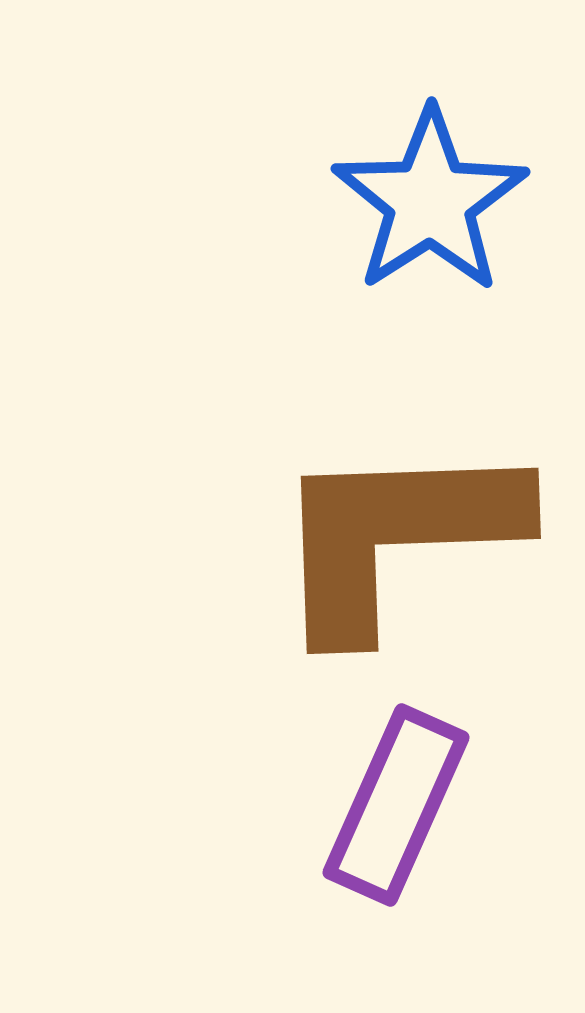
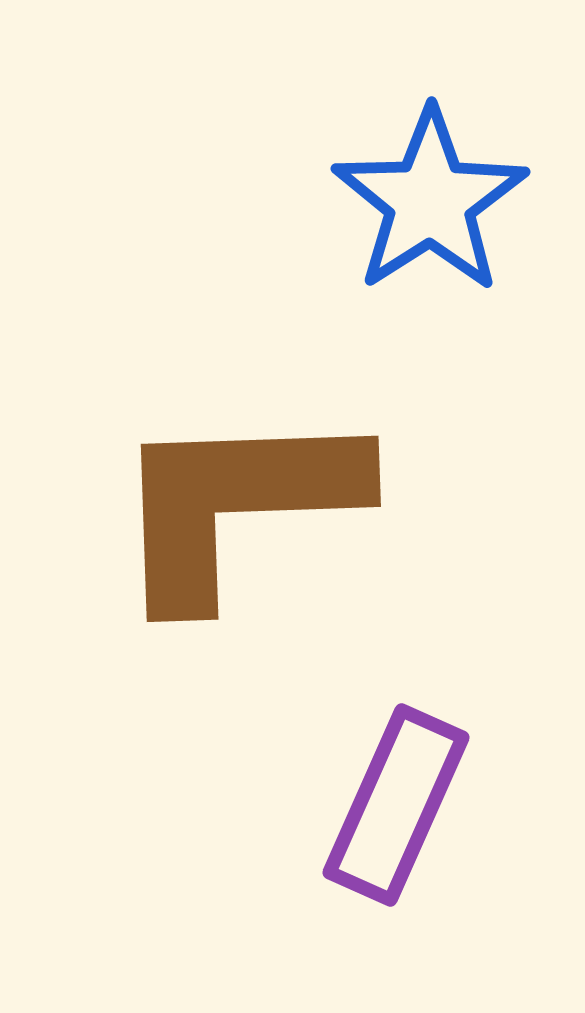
brown L-shape: moved 160 px left, 32 px up
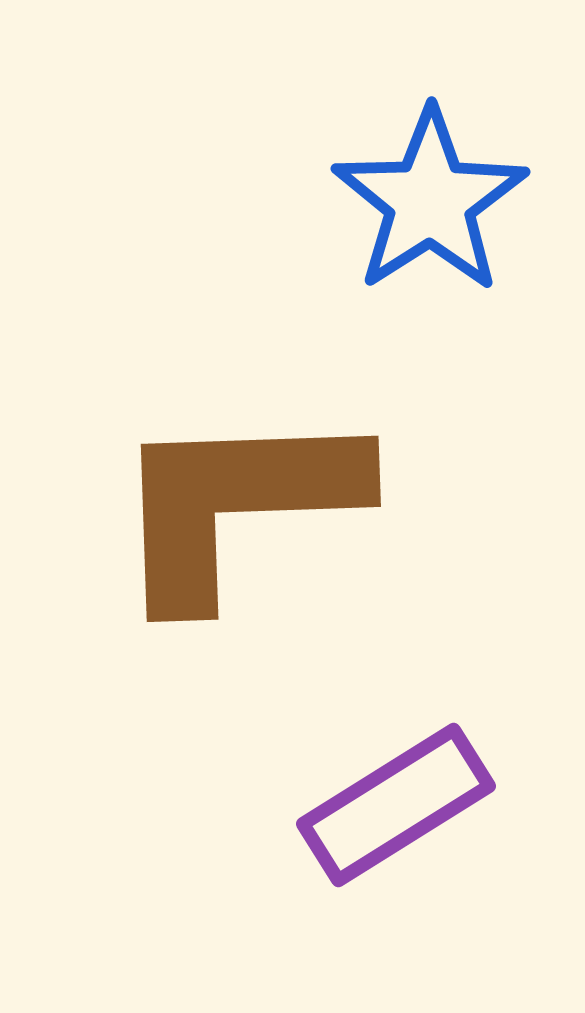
purple rectangle: rotated 34 degrees clockwise
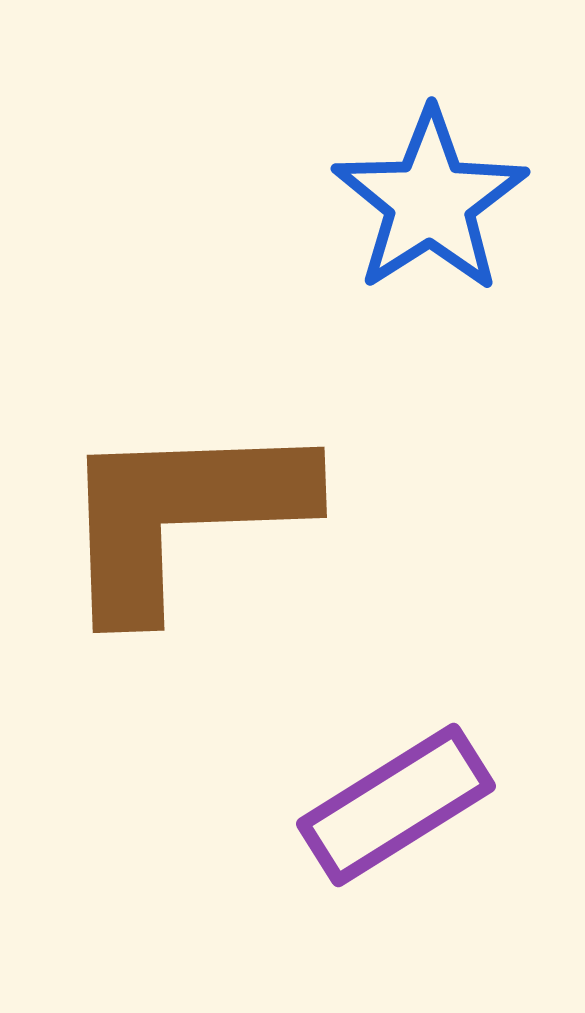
brown L-shape: moved 54 px left, 11 px down
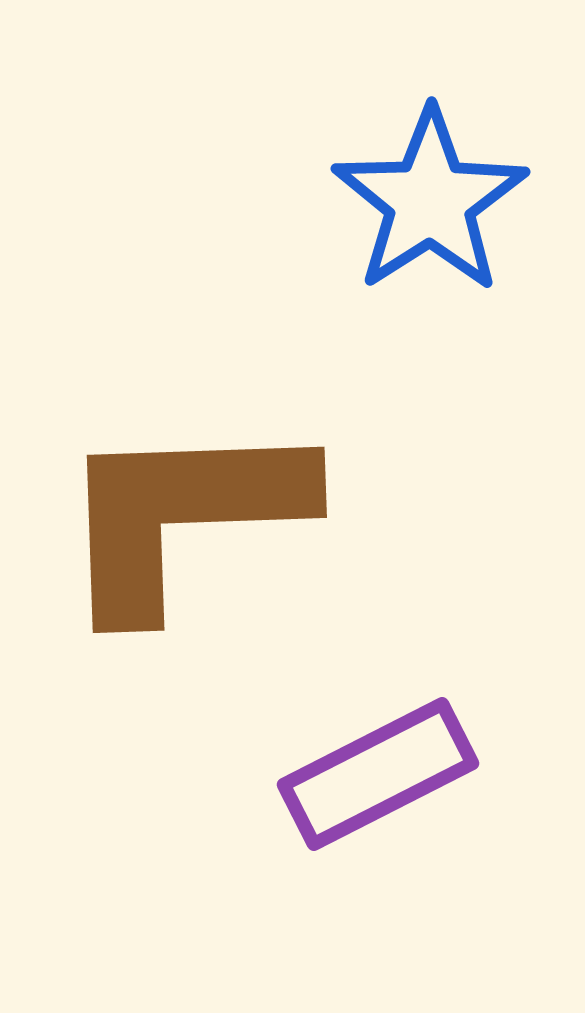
purple rectangle: moved 18 px left, 31 px up; rotated 5 degrees clockwise
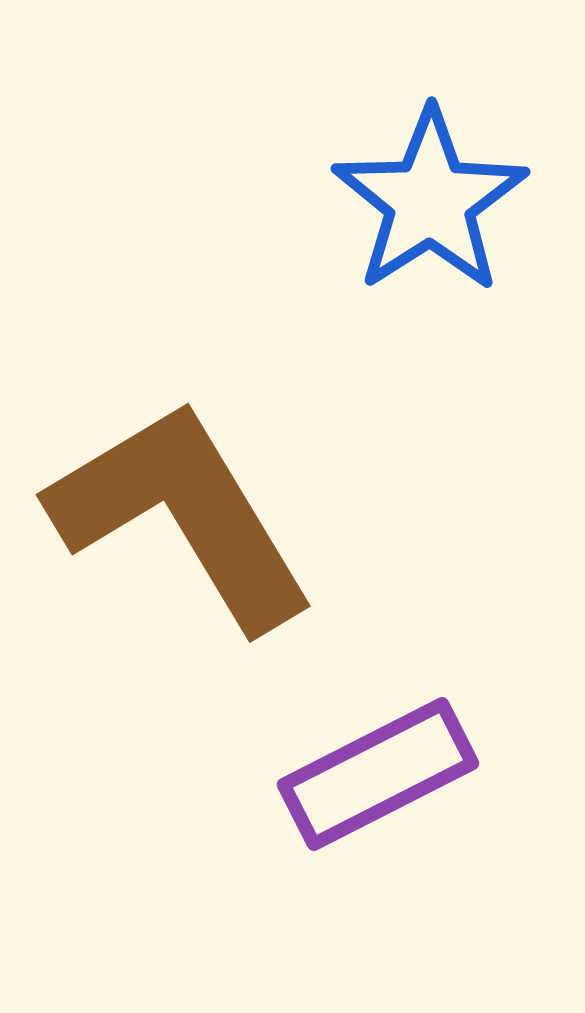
brown L-shape: rotated 61 degrees clockwise
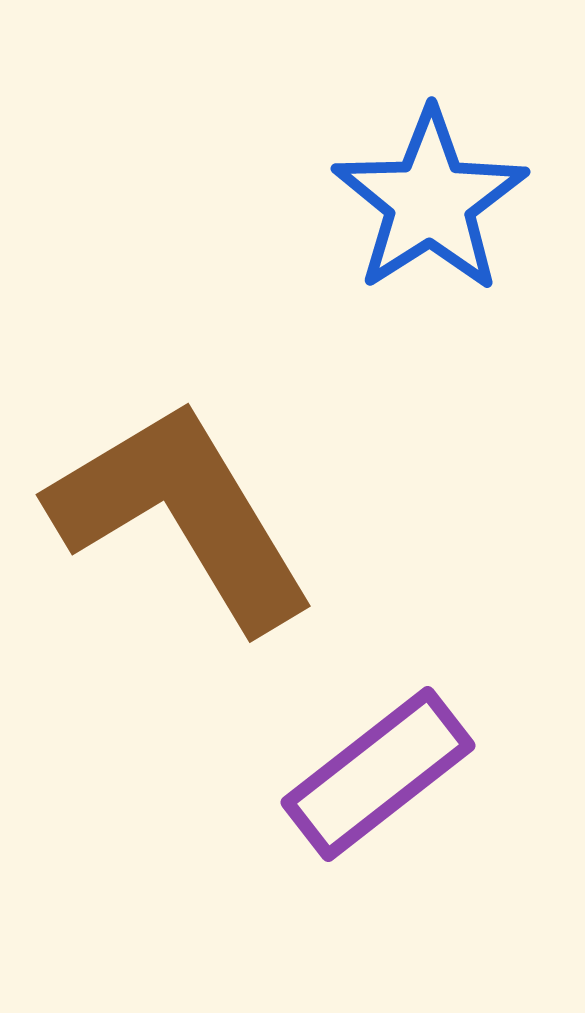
purple rectangle: rotated 11 degrees counterclockwise
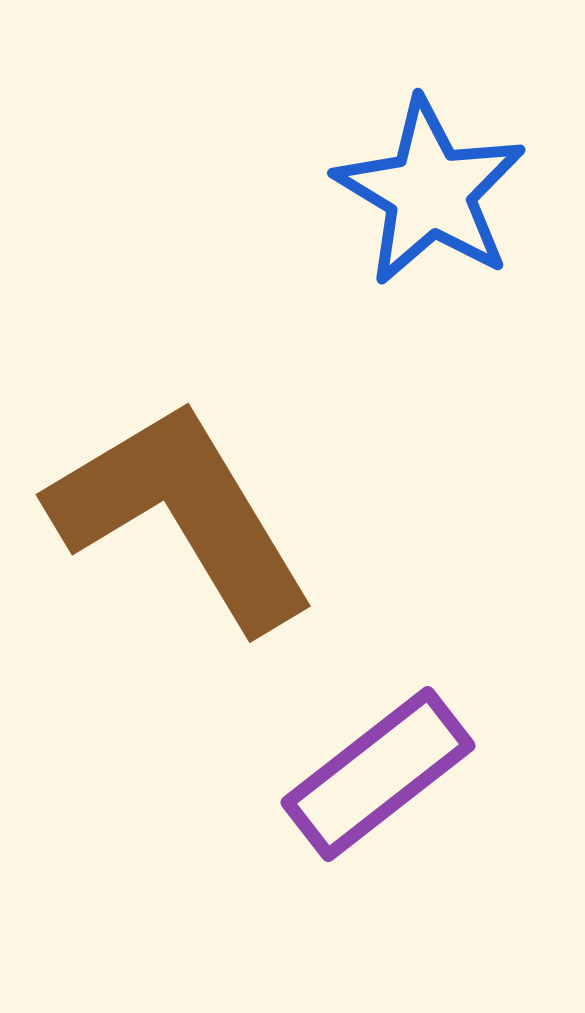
blue star: moved 9 px up; rotated 8 degrees counterclockwise
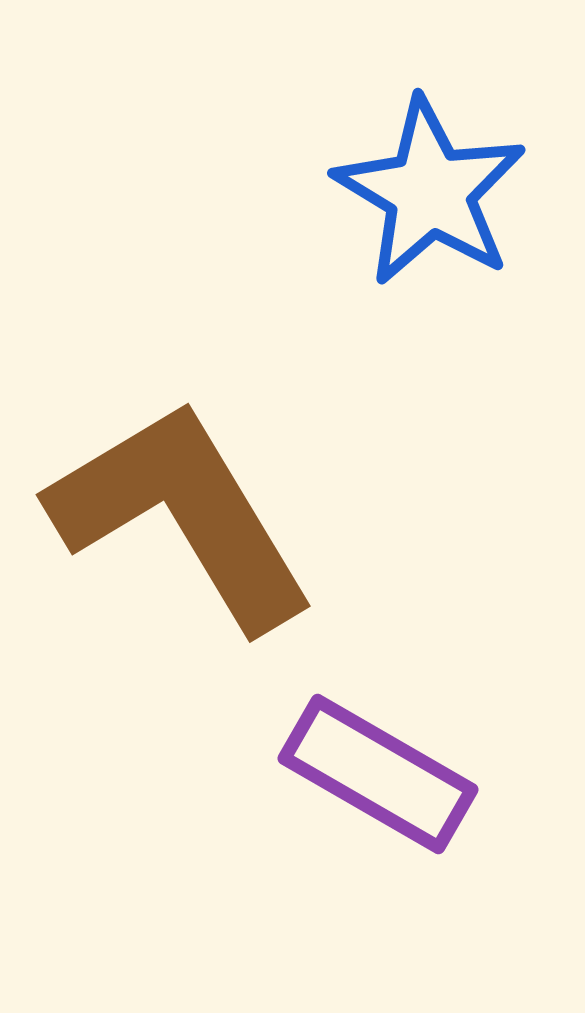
purple rectangle: rotated 68 degrees clockwise
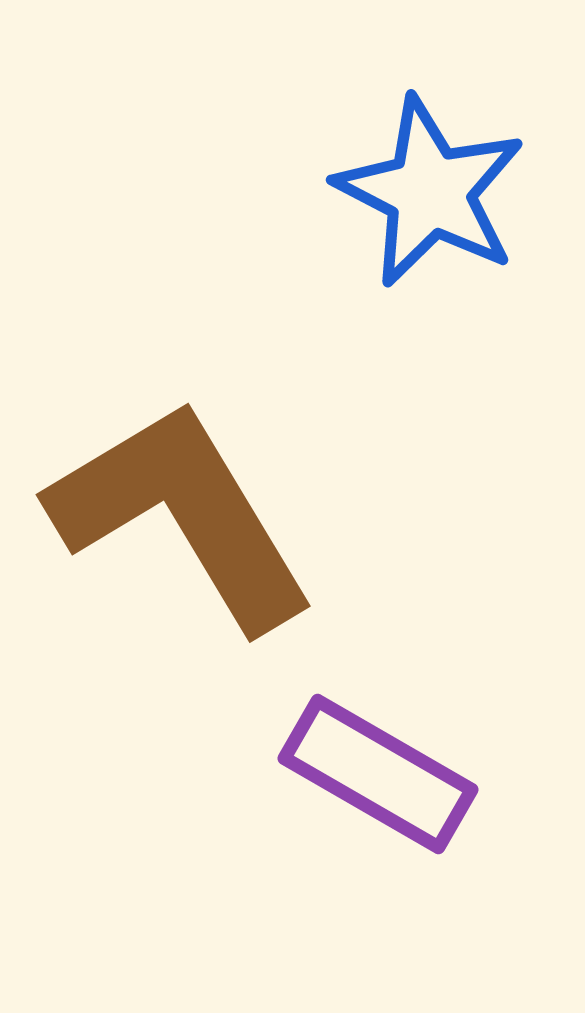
blue star: rotated 4 degrees counterclockwise
